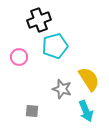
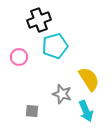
gray star: moved 5 px down
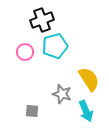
black cross: moved 3 px right
pink circle: moved 6 px right, 5 px up
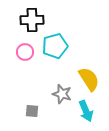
black cross: moved 10 px left; rotated 20 degrees clockwise
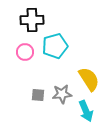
gray star: rotated 24 degrees counterclockwise
gray square: moved 6 px right, 16 px up
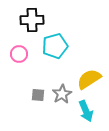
pink circle: moved 6 px left, 2 px down
yellow semicircle: rotated 90 degrees counterclockwise
gray star: rotated 24 degrees counterclockwise
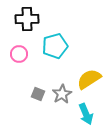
black cross: moved 5 px left, 1 px up
gray square: moved 1 px up; rotated 16 degrees clockwise
cyan arrow: moved 3 px down
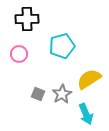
cyan pentagon: moved 7 px right
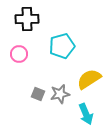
gray star: moved 2 px left; rotated 18 degrees clockwise
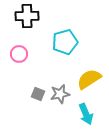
black cross: moved 3 px up
cyan pentagon: moved 3 px right, 4 px up
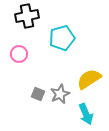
black cross: rotated 10 degrees counterclockwise
cyan pentagon: moved 3 px left, 4 px up
gray star: rotated 12 degrees counterclockwise
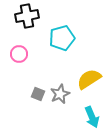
cyan arrow: moved 6 px right, 3 px down
